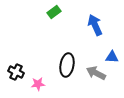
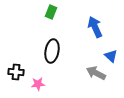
green rectangle: moved 3 px left; rotated 32 degrees counterclockwise
blue arrow: moved 2 px down
blue triangle: moved 1 px left, 1 px up; rotated 40 degrees clockwise
black ellipse: moved 15 px left, 14 px up
black cross: rotated 21 degrees counterclockwise
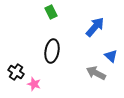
green rectangle: rotated 48 degrees counterclockwise
blue arrow: rotated 65 degrees clockwise
black cross: rotated 28 degrees clockwise
pink star: moved 4 px left; rotated 24 degrees clockwise
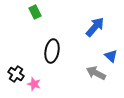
green rectangle: moved 16 px left
black cross: moved 2 px down
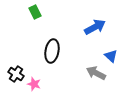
blue arrow: rotated 20 degrees clockwise
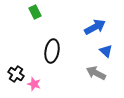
blue triangle: moved 5 px left, 5 px up
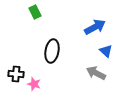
black cross: rotated 28 degrees counterclockwise
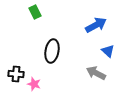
blue arrow: moved 1 px right, 2 px up
blue triangle: moved 2 px right
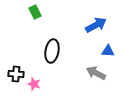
blue triangle: rotated 40 degrees counterclockwise
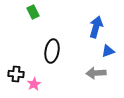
green rectangle: moved 2 px left
blue arrow: moved 2 px down; rotated 45 degrees counterclockwise
blue triangle: rotated 24 degrees counterclockwise
gray arrow: rotated 30 degrees counterclockwise
pink star: rotated 24 degrees clockwise
